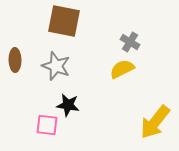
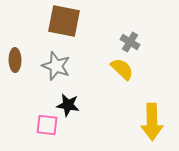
yellow semicircle: rotated 70 degrees clockwise
yellow arrow: moved 3 px left; rotated 39 degrees counterclockwise
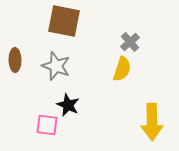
gray cross: rotated 18 degrees clockwise
yellow semicircle: rotated 65 degrees clockwise
black star: rotated 15 degrees clockwise
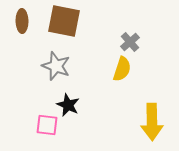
brown ellipse: moved 7 px right, 39 px up
